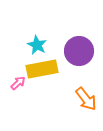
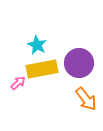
purple circle: moved 12 px down
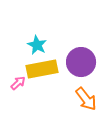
purple circle: moved 2 px right, 1 px up
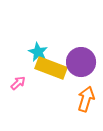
cyan star: moved 1 px right, 7 px down
yellow rectangle: moved 9 px right, 1 px up; rotated 32 degrees clockwise
orange arrow: rotated 125 degrees counterclockwise
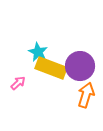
purple circle: moved 1 px left, 4 px down
orange arrow: moved 4 px up
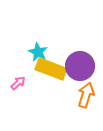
yellow rectangle: moved 1 px down
